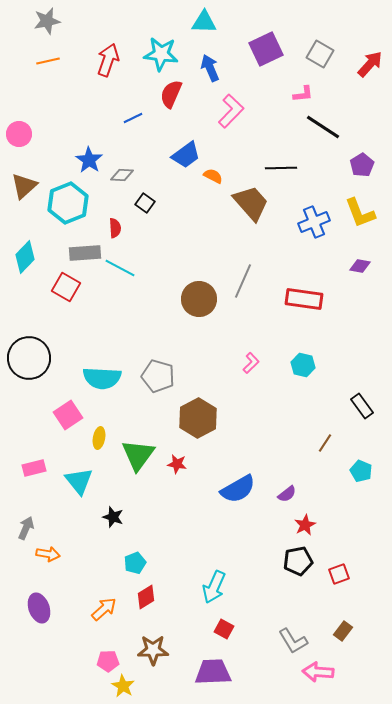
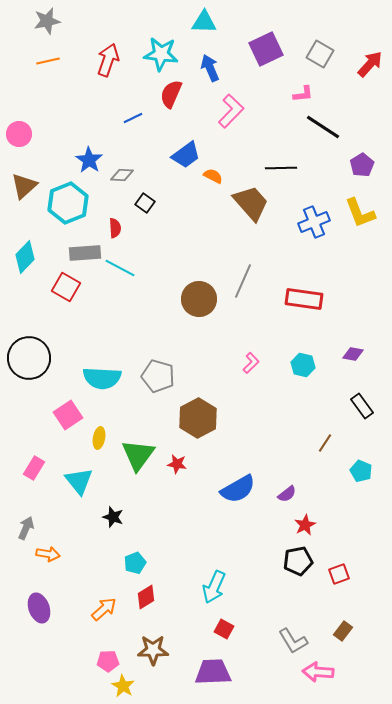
purple diamond at (360, 266): moved 7 px left, 88 px down
pink rectangle at (34, 468): rotated 45 degrees counterclockwise
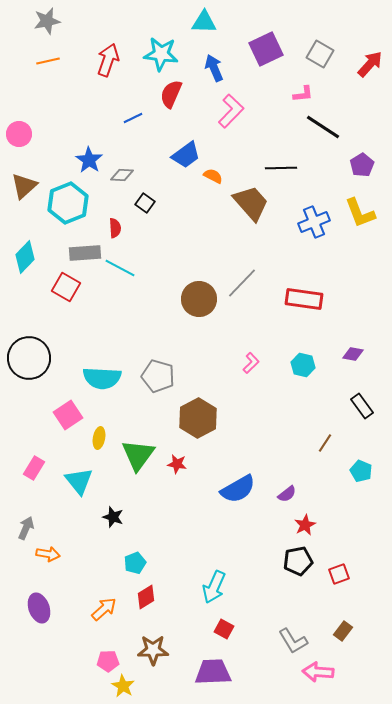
blue arrow at (210, 68): moved 4 px right
gray line at (243, 281): moved 1 px left, 2 px down; rotated 20 degrees clockwise
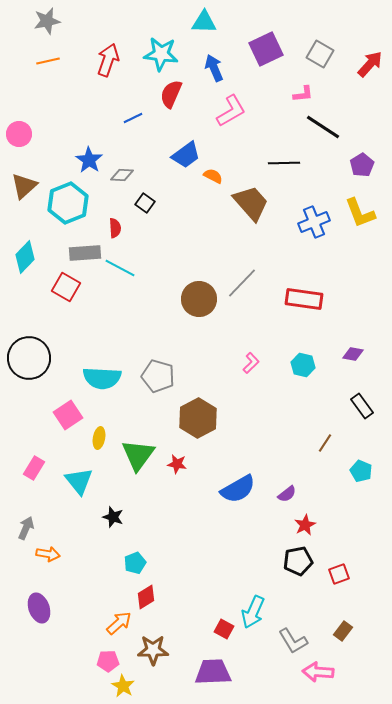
pink L-shape at (231, 111): rotated 16 degrees clockwise
black line at (281, 168): moved 3 px right, 5 px up
cyan arrow at (214, 587): moved 39 px right, 25 px down
orange arrow at (104, 609): moved 15 px right, 14 px down
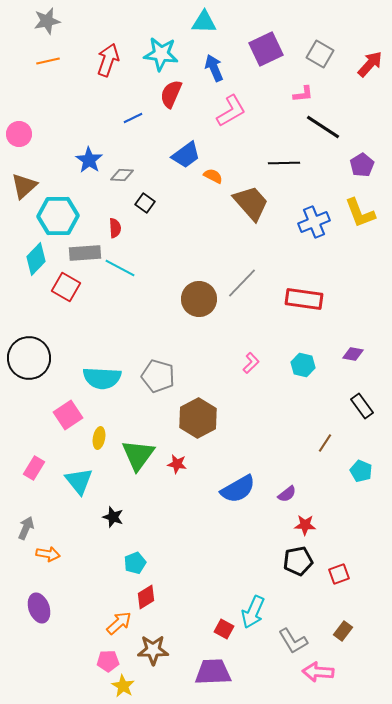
cyan hexagon at (68, 203): moved 10 px left, 13 px down; rotated 21 degrees clockwise
cyan diamond at (25, 257): moved 11 px right, 2 px down
red star at (305, 525): rotated 30 degrees clockwise
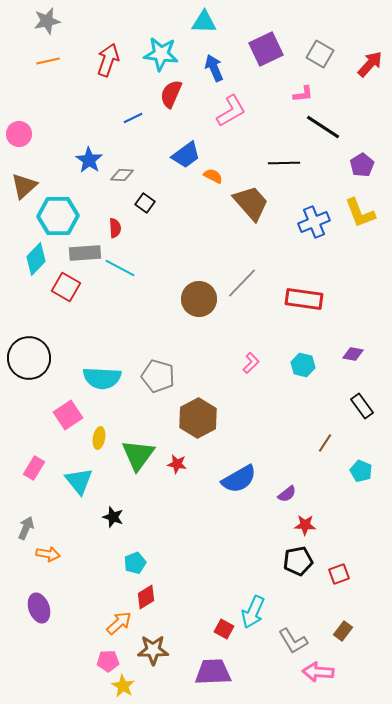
blue semicircle at (238, 489): moved 1 px right, 10 px up
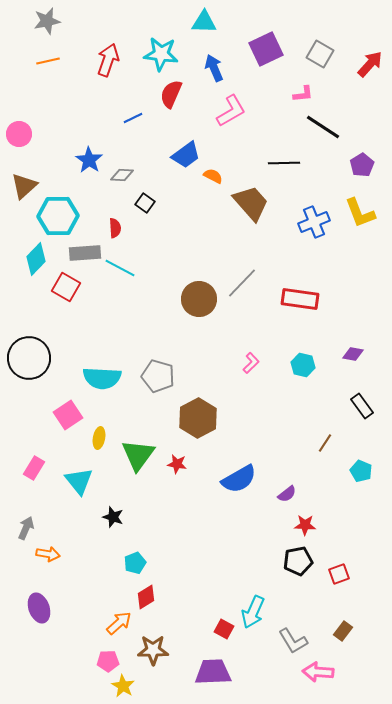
red rectangle at (304, 299): moved 4 px left
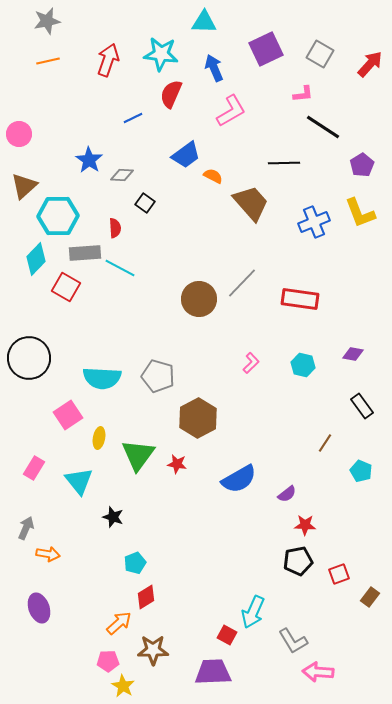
red square at (224, 629): moved 3 px right, 6 px down
brown rectangle at (343, 631): moved 27 px right, 34 px up
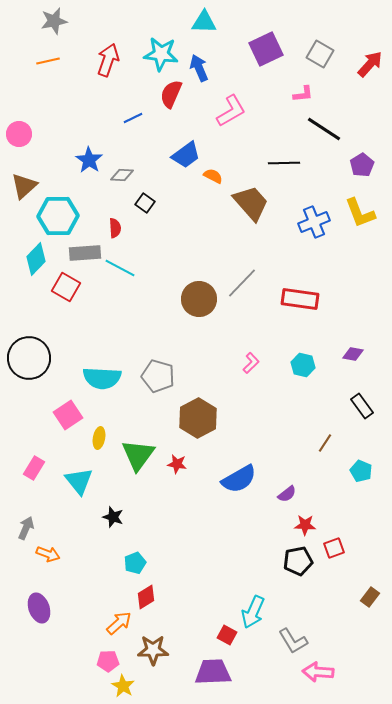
gray star at (47, 21): moved 7 px right
blue arrow at (214, 68): moved 15 px left
black line at (323, 127): moved 1 px right, 2 px down
orange arrow at (48, 554): rotated 10 degrees clockwise
red square at (339, 574): moved 5 px left, 26 px up
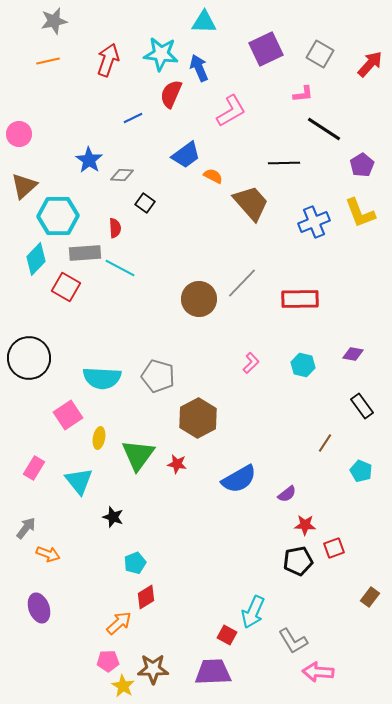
red rectangle at (300, 299): rotated 9 degrees counterclockwise
gray arrow at (26, 528): rotated 15 degrees clockwise
brown star at (153, 650): moved 19 px down
